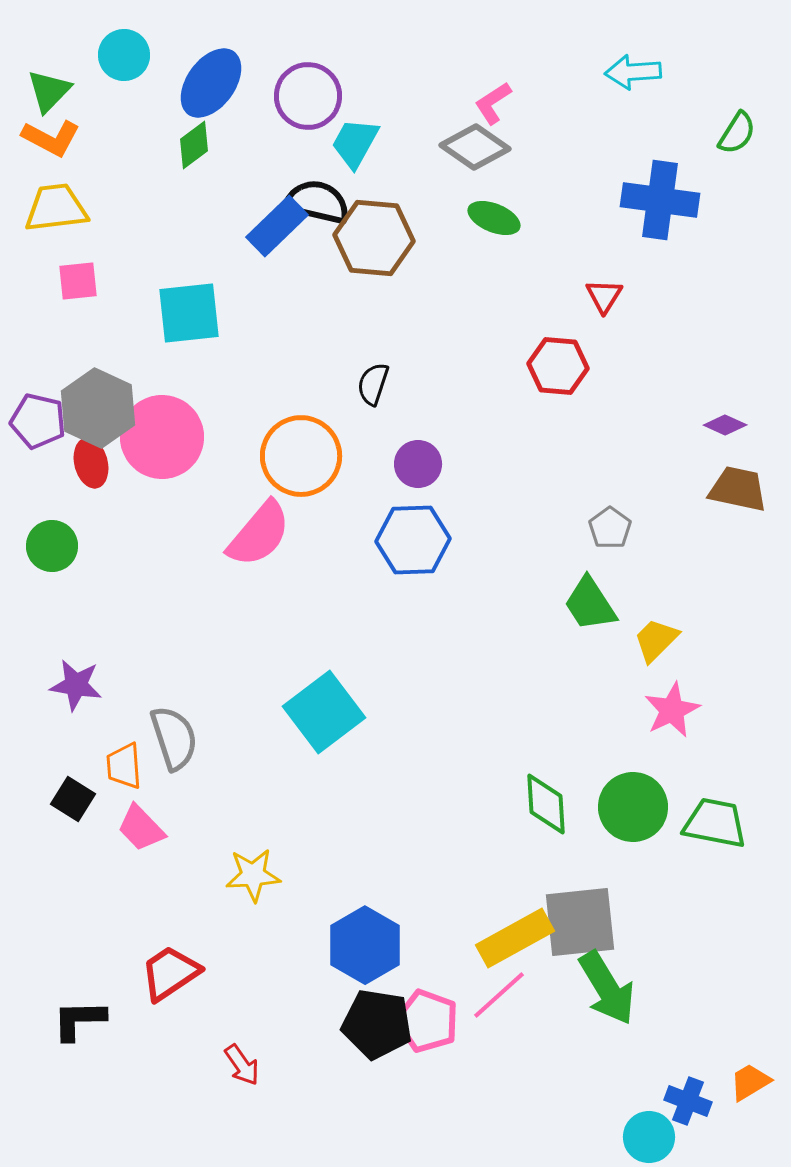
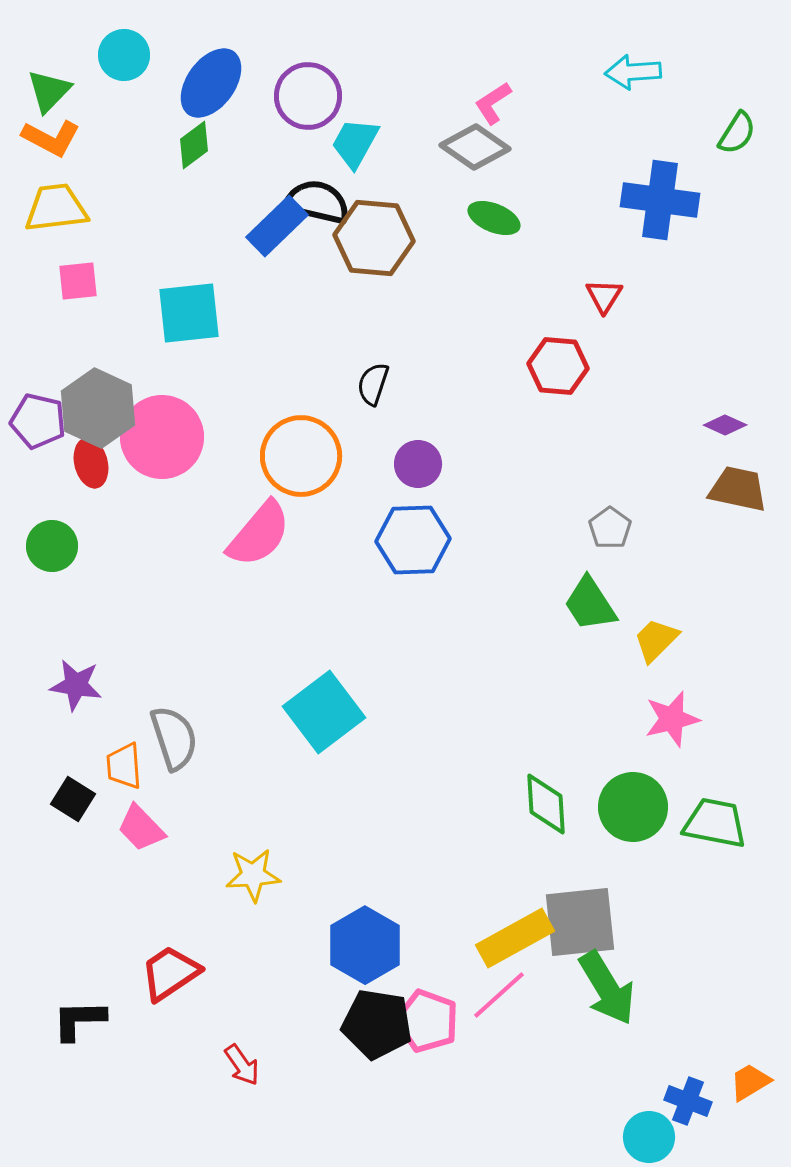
pink star at (672, 710): moved 9 px down; rotated 12 degrees clockwise
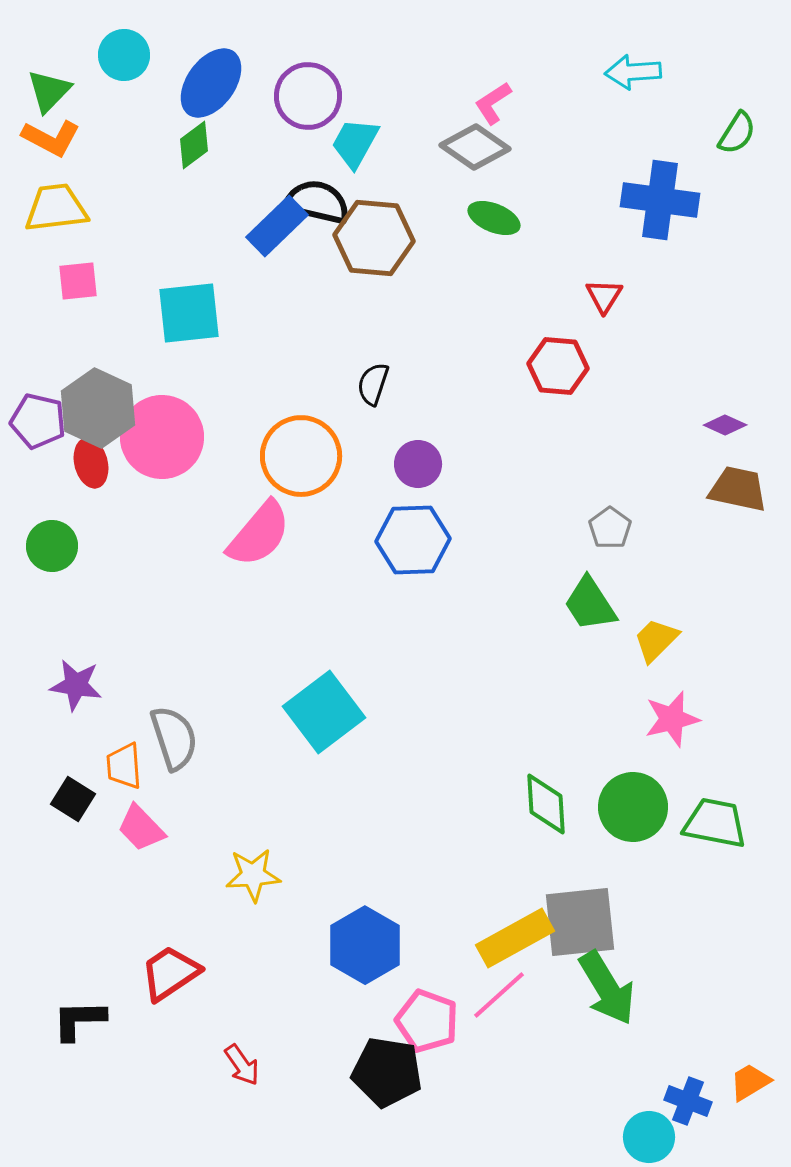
black pentagon at (377, 1024): moved 10 px right, 48 px down
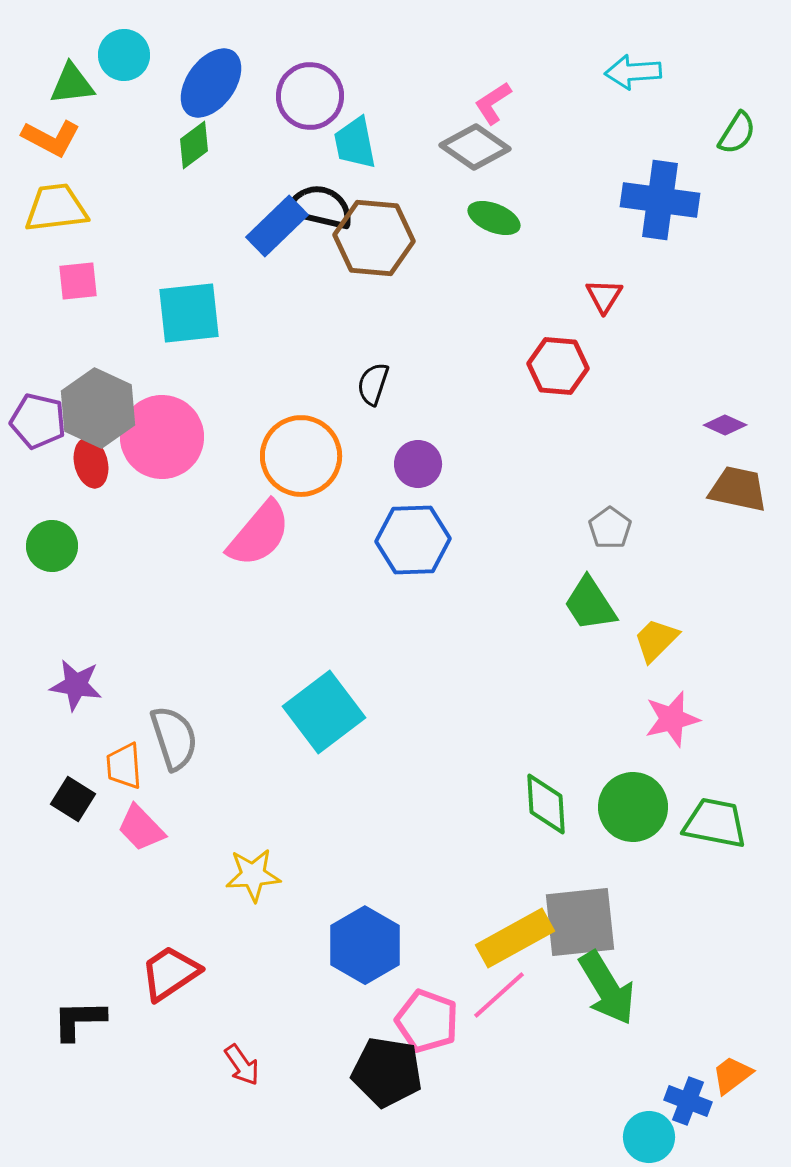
green triangle at (49, 91): moved 23 px right, 7 px up; rotated 39 degrees clockwise
purple circle at (308, 96): moved 2 px right
cyan trapezoid at (355, 143): rotated 40 degrees counterclockwise
black semicircle at (317, 202): moved 3 px right, 5 px down
orange trapezoid at (750, 1082): moved 18 px left, 7 px up; rotated 6 degrees counterclockwise
